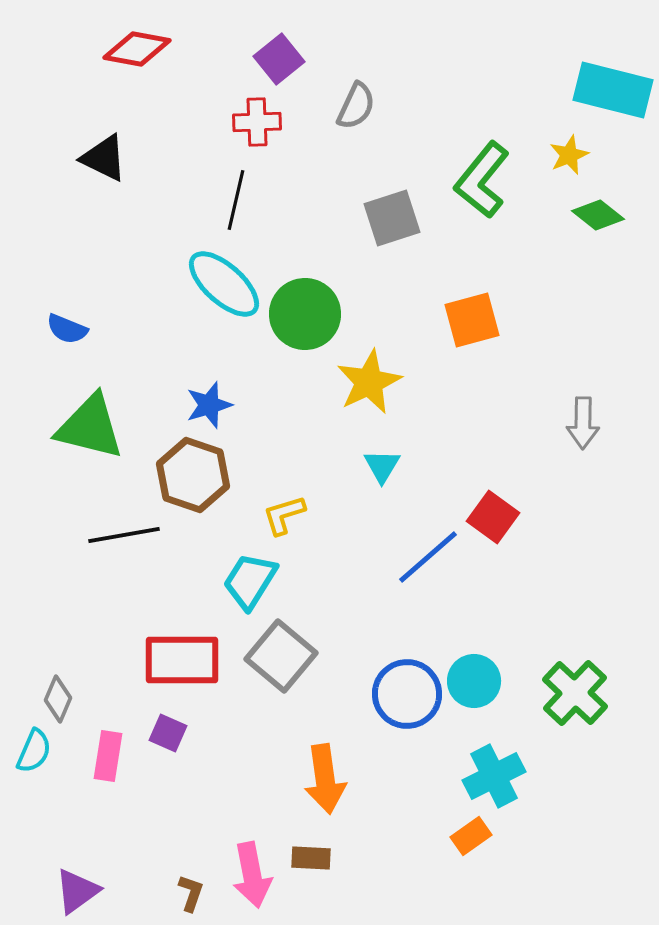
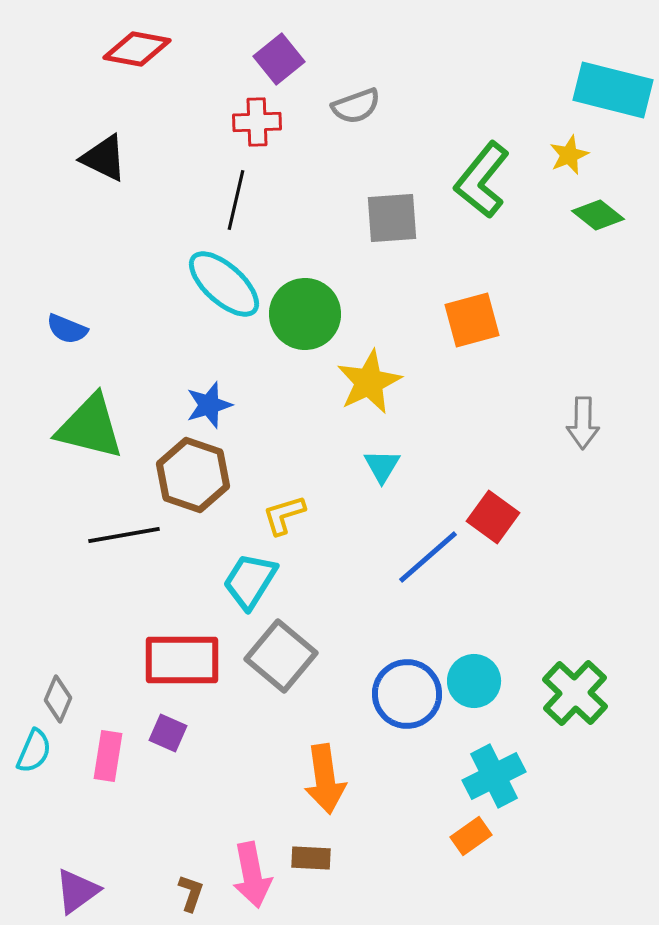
gray semicircle at (356, 106): rotated 45 degrees clockwise
gray square at (392, 218): rotated 14 degrees clockwise
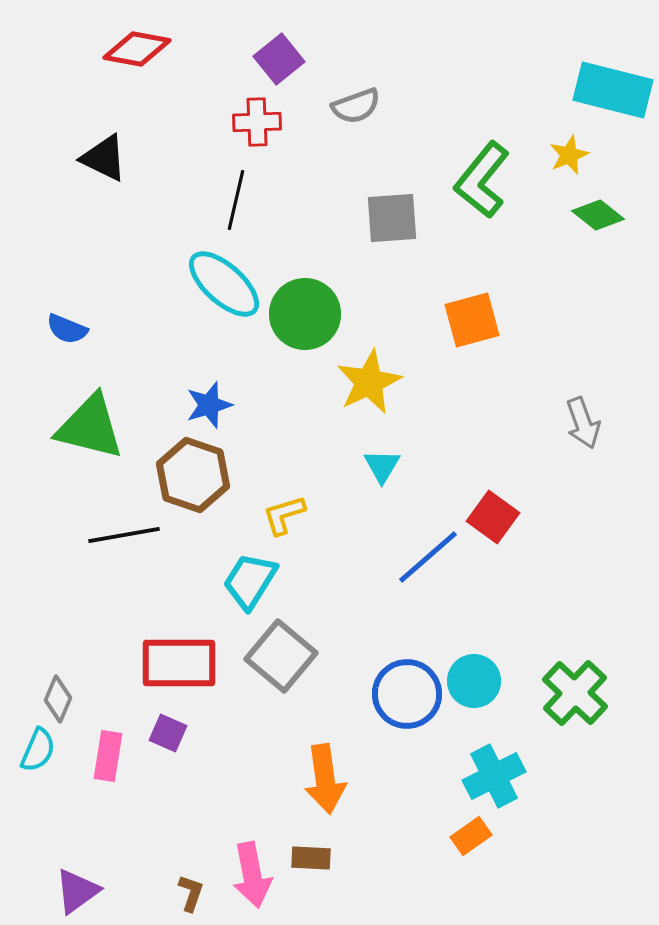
gray arrow at (583, 423): rotated 21 degrees counterclockwise
red rectangle at (182, 660): moved 3 px left, 3 px down
cyan semicircle at (34, 751): moved 4 px right, 1 px up
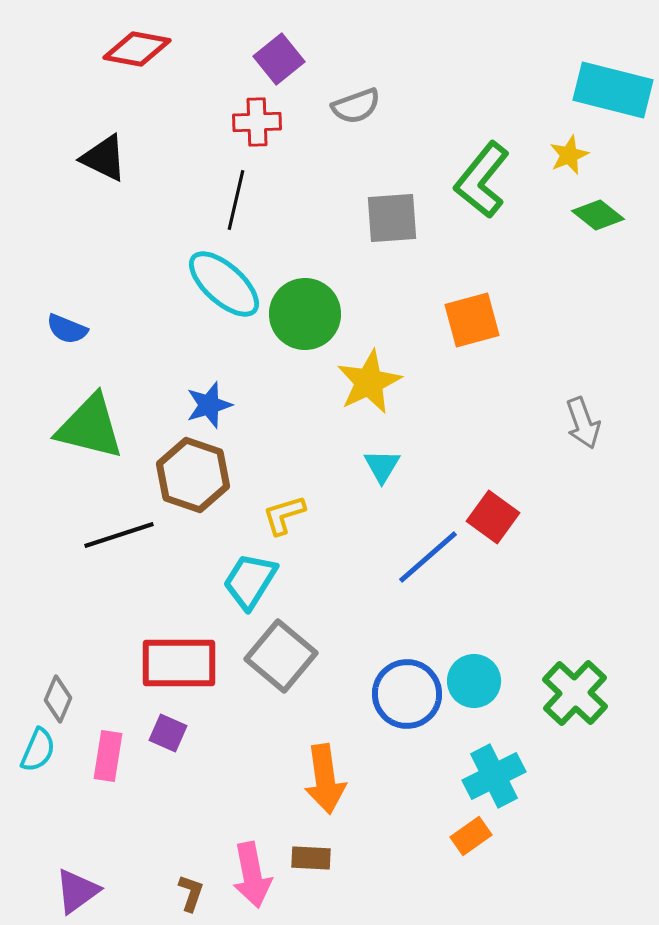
black line at (124, 535): moved 5 px left; rotated 8 degrees counterclockwise
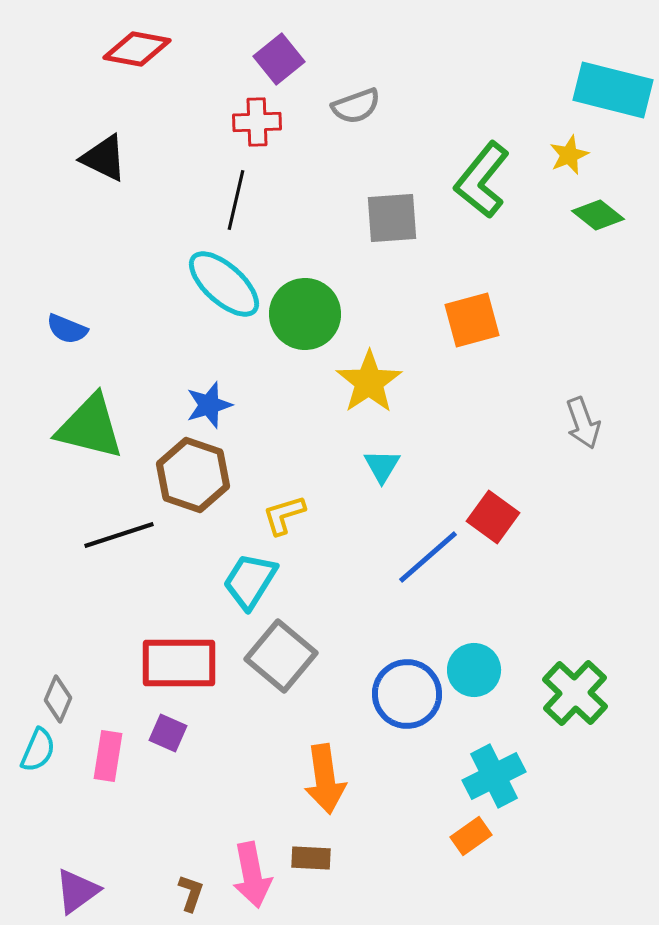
yellow star at (369, 382): rotated 8 degrees counterclockwise
cyan circle at (474, 681): moved 11 px up
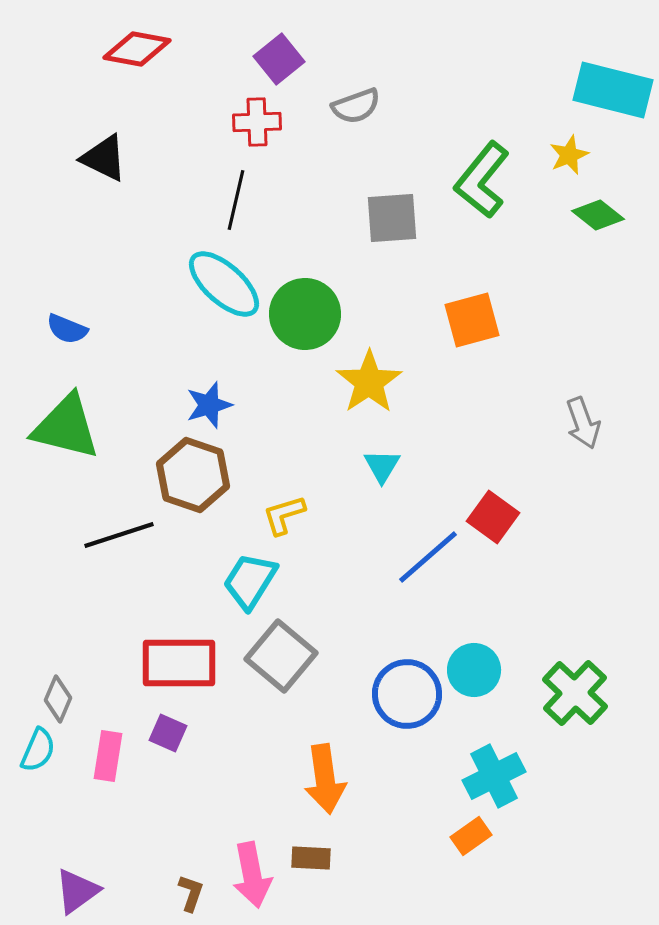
green triangle at (90, 427): moved 24 px left
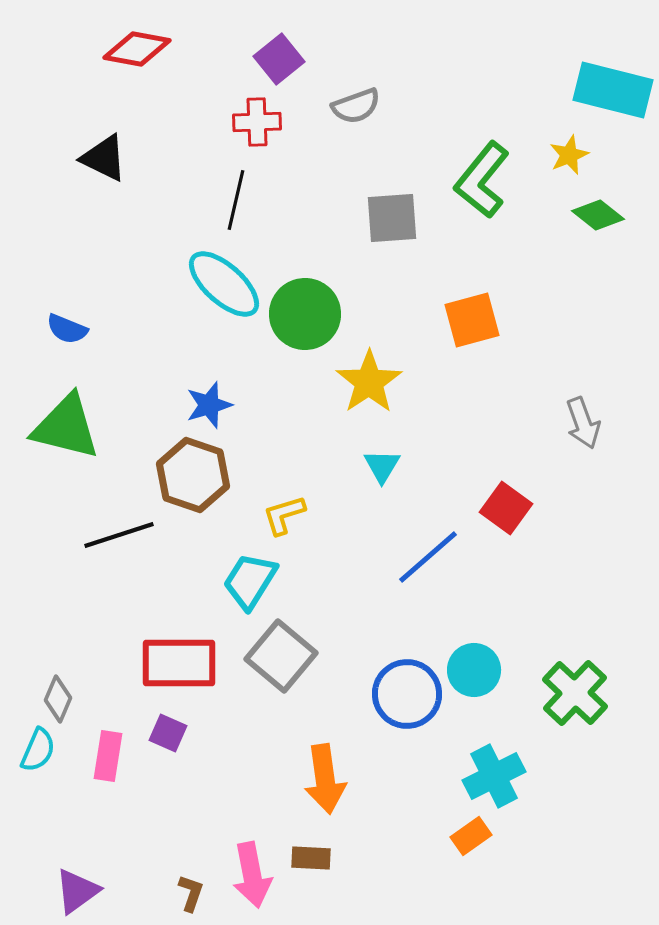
red square at (493, 517): moved 13 px right, 9 px up
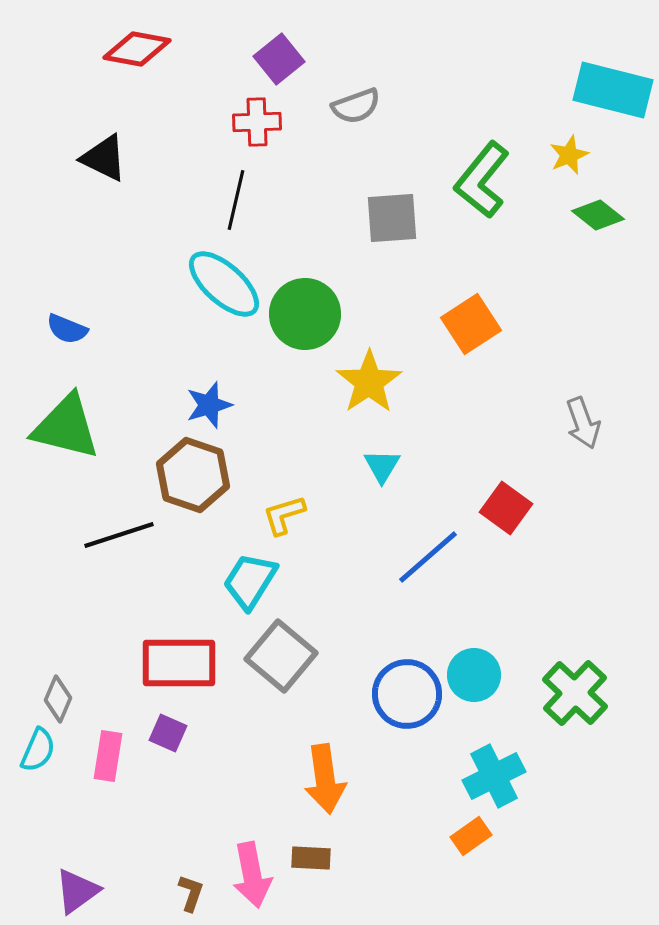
orange square at (472, 320): moved 1 px left, 4 px down; rotated 18 degrees counterclockwise
cyan circle at (474, 670): moved 5 px down
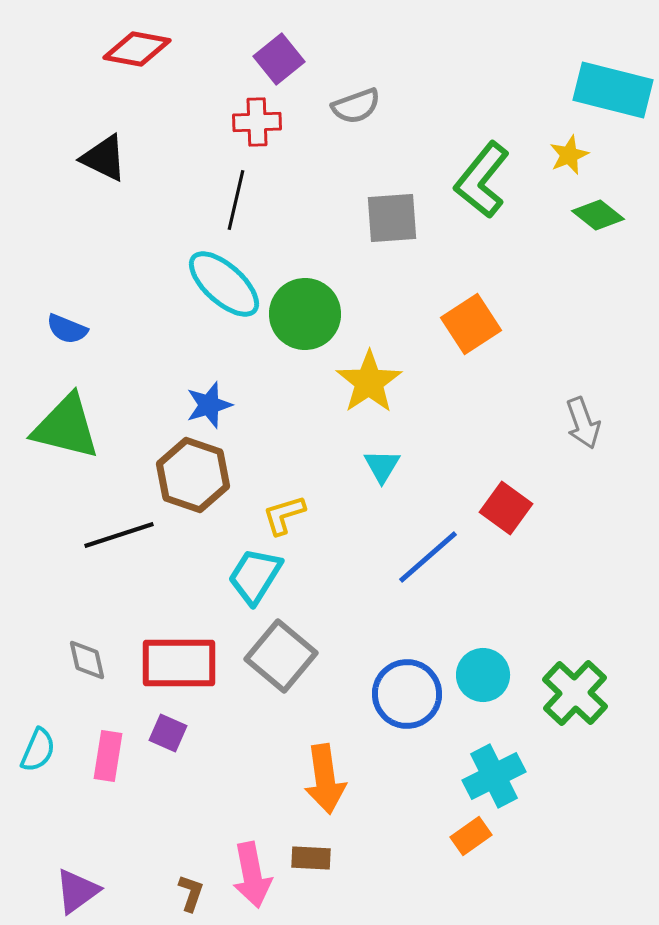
cyan trapezoid at (250, 581): moved 5 px right, 5 px up
cyan circle at (474, 675): moved 9 px right
gray diamond at (58, 699): moved 29 px right, 39 px up; rotated 36 degrees counterclockwise
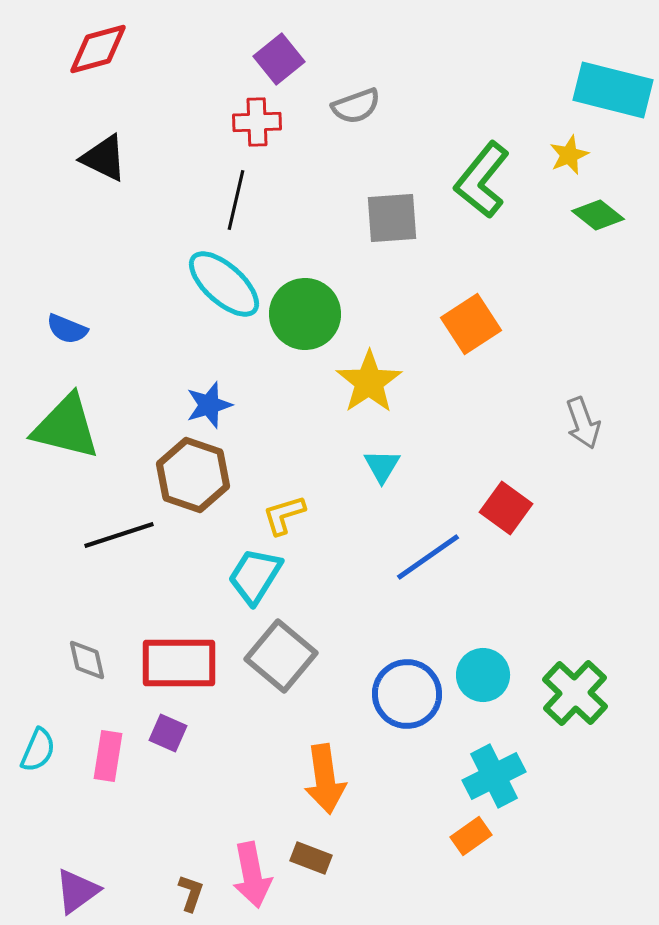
red diamond at (137, 49): moved 39 px left; rotated 26 degrees counterclockwise
blue line at (428, 557): rotated 6 degrees clockwise
brown rectangle at (311, 858): rotated 18 degrees clockwise
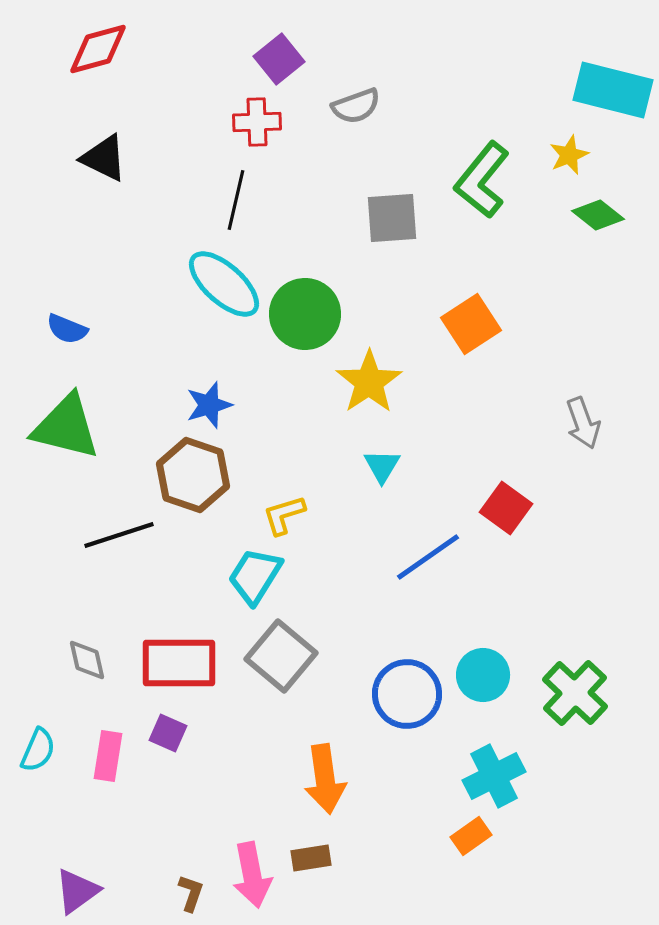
brown rectangle at (311, 858): rotated 30 degrees counterclockwise
